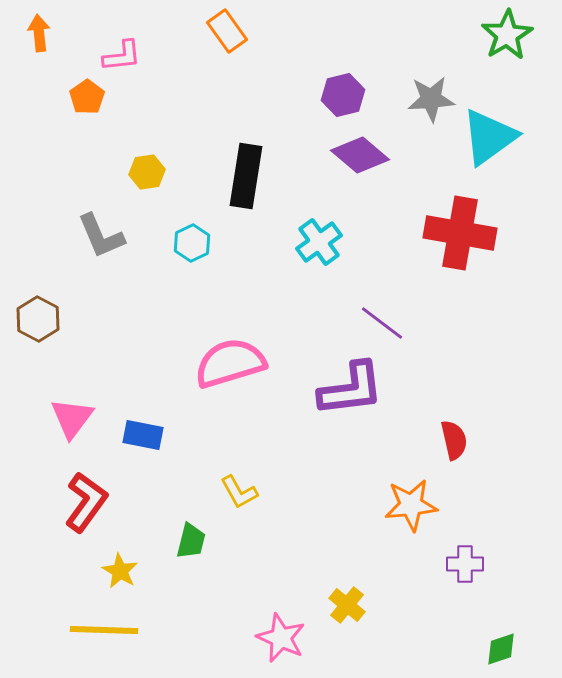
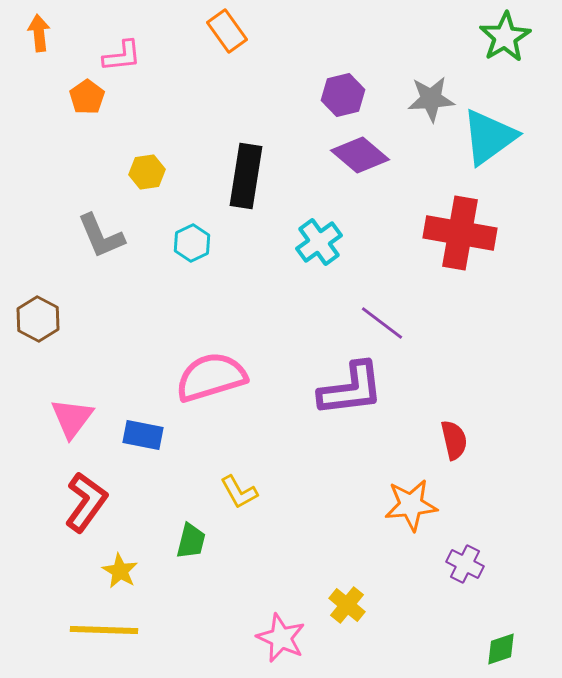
green star: moved 2 px left, 2 px down
pink semicircle: moved 19 px left, 14 px down
purple cross: rotated 27 degrees clockwise
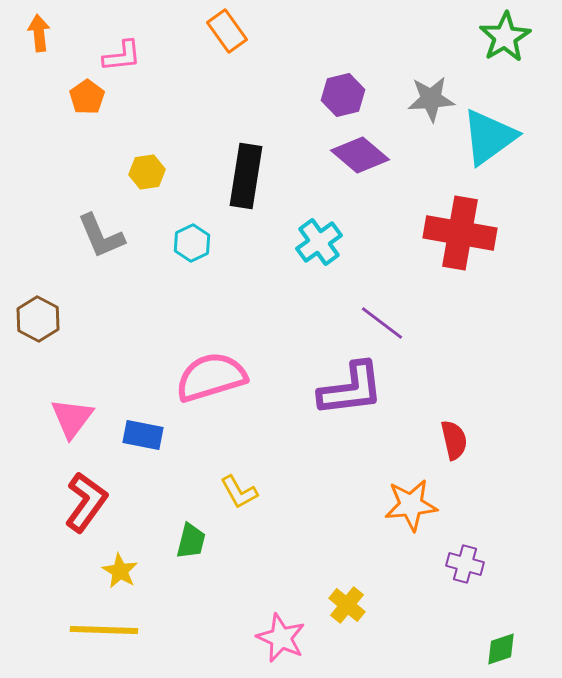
purple cross: rotated 12 degrees counterclockwise
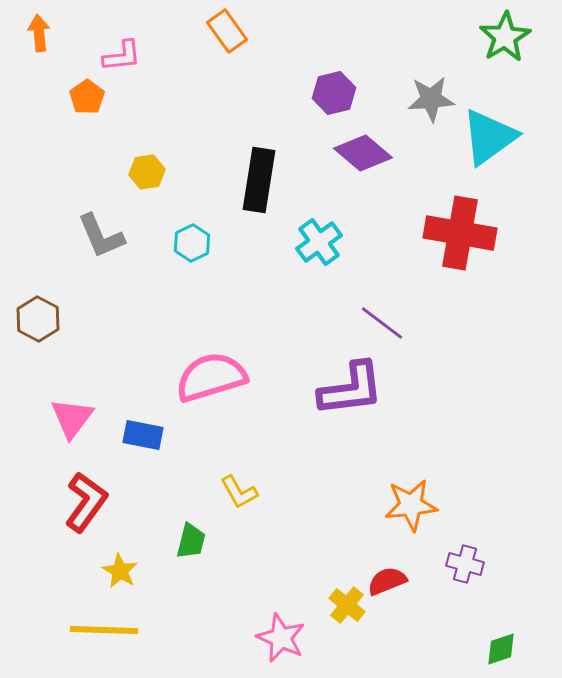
purple hexagon: moved 9 px left, 2 px up
purple diamond: moved 3 px right, 2 px up
black rectangle: moved 13 px right, 4 px down
red semicircle: moved 67 px left, 141 px down; rotated 99 degrees counterclockwise
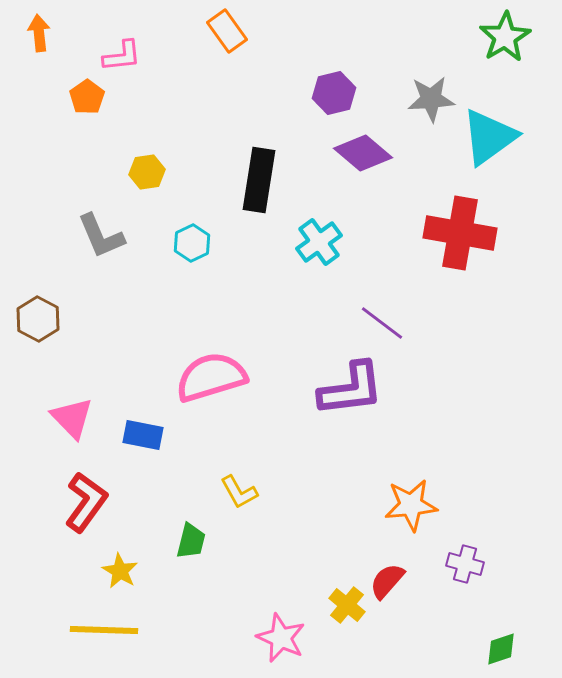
pink triangle: rotated 21 degrees counterclockwise
red semicircle: rotated 27 degrees counterclockwise
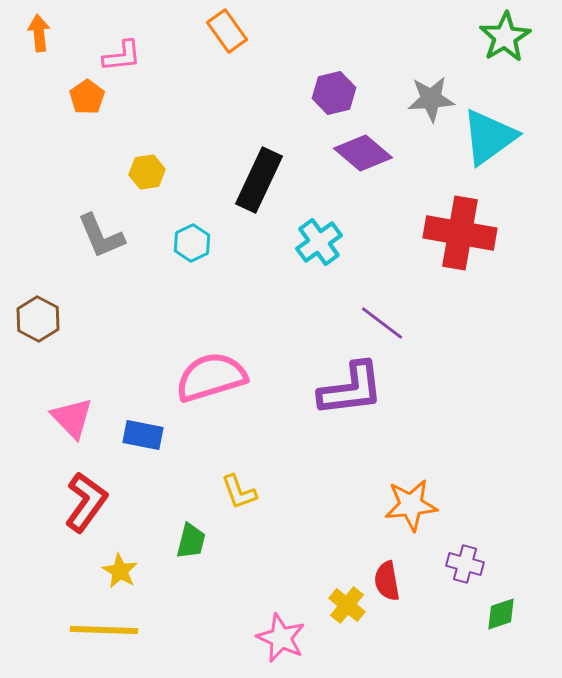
black rectangle: rotated 16 degrees clockwise
yellow L-shape: rotated 9 degrees clockwise
red semicircle: rotated 51 degrees counterclockwise
green diamond: moved 35 px up
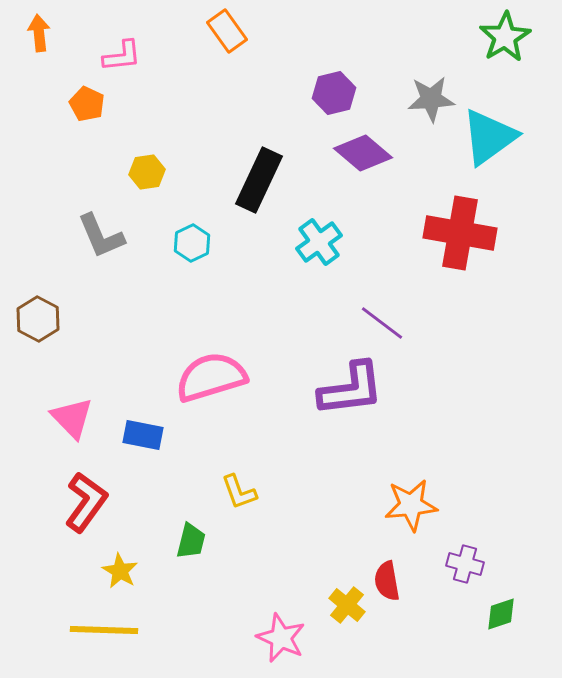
orange pentagon: moved 7 px down; rotated 12 degrees counterclockwise
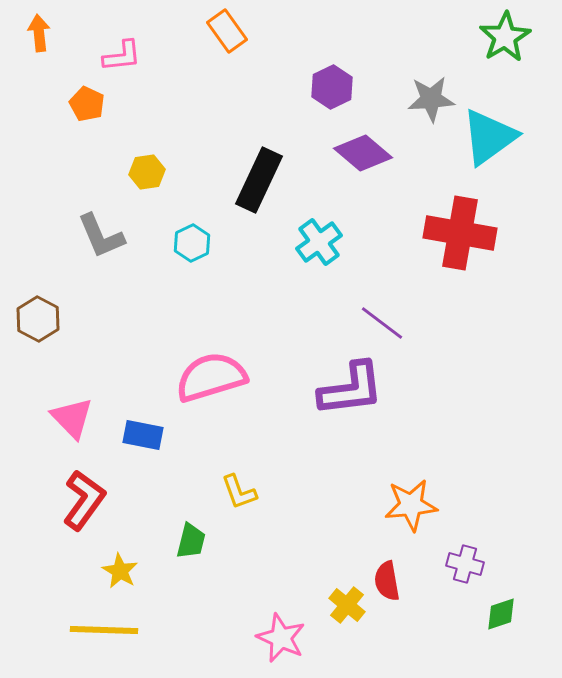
purple hexagon: moved 2 px left, 6 px up; rotated 12 degrees counterclockwise
red L-shape: moved 2 px left, 2 px up
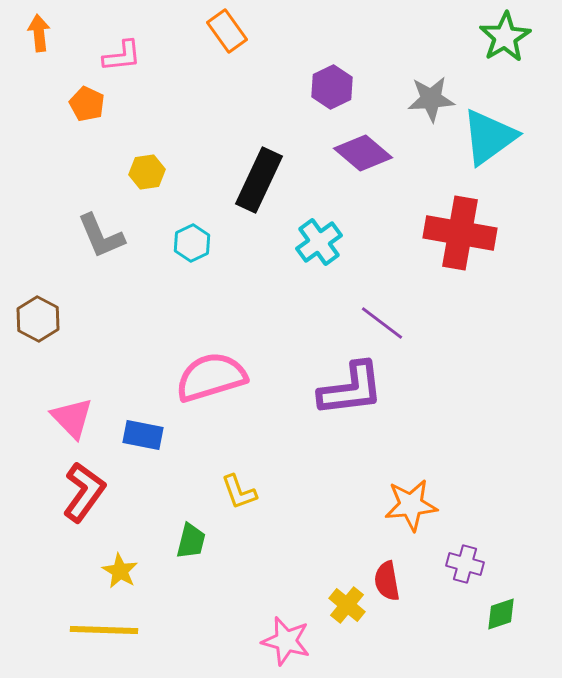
red L-shape: moved 8 px up
pink star: moved 5 px right, 3 px down; rotated 9 degrees counterclockwise
